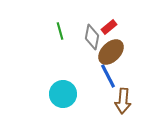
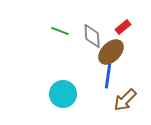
red rectangle: moved 14 px right
green line: rotated 54 degrees counterclockwise
gray diamond: moved 1 px up; rotated 15 degrees counterclockwise
blue line: rotated 35 degrees clockwise
brown arrow: moved 2 px right, 1 px up; rotated 40 degrees clockwise
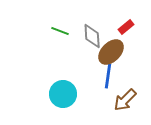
red rectangle: moved 3 px right
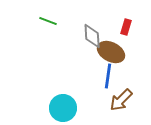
red rectangle: rotated 35 degrees counterclockwise
green line: moved 12 px left, 10 px up
brown ellipse: rotated 72 degrees clockwise
cyan circle: moved 14 px down
brown arrow: moved 4 px left
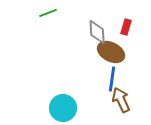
green line: moved 8 px up; rotated 42 degrees counterclockwise
gray diamond: moved 5 px right, 4 px up
blue line: moved 4 px right, 3 px down
brown arrow: rotated 110 degrees clockwise
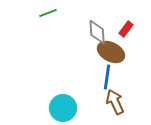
red rectangle: moved 2 px down; rotated 21 degrees clockwise
blue line: moved 5 px left, 2 px up
brown arrow: moved 6 px left, 2 px down
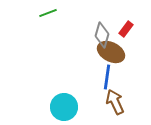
gray diamond: moved 5 px right, 3 px down; rotated 20 degrees clockwise
cyan circle: moved 1 px right, 1 px up
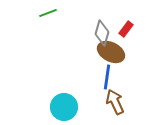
gray diamond: moved 2 px up
